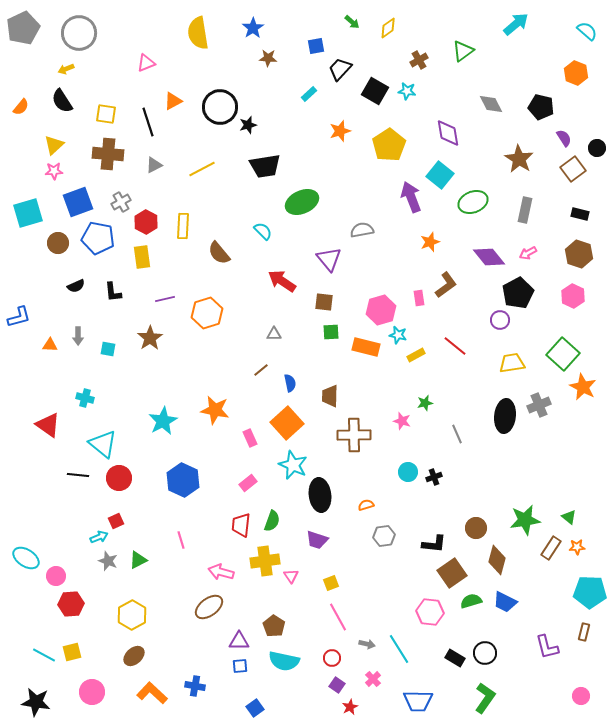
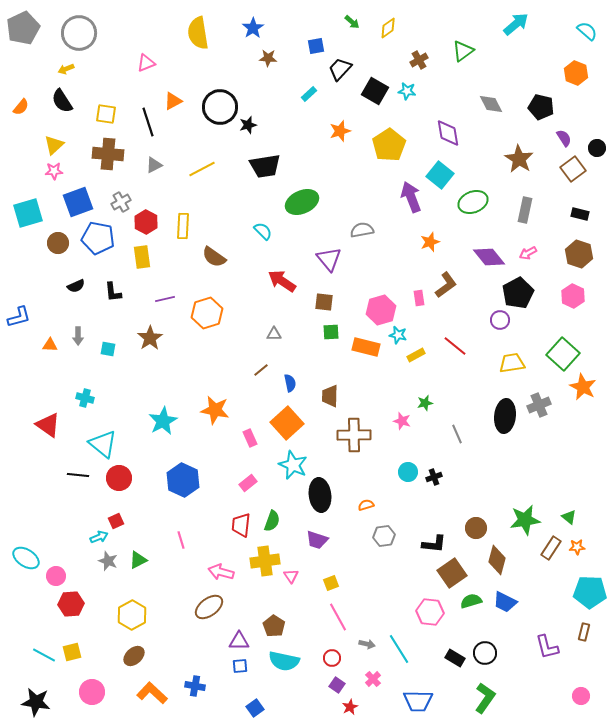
brown semicircle at (219, 253): moved 5 px left, 4 px down; rotated 15 degrees counterclockwise
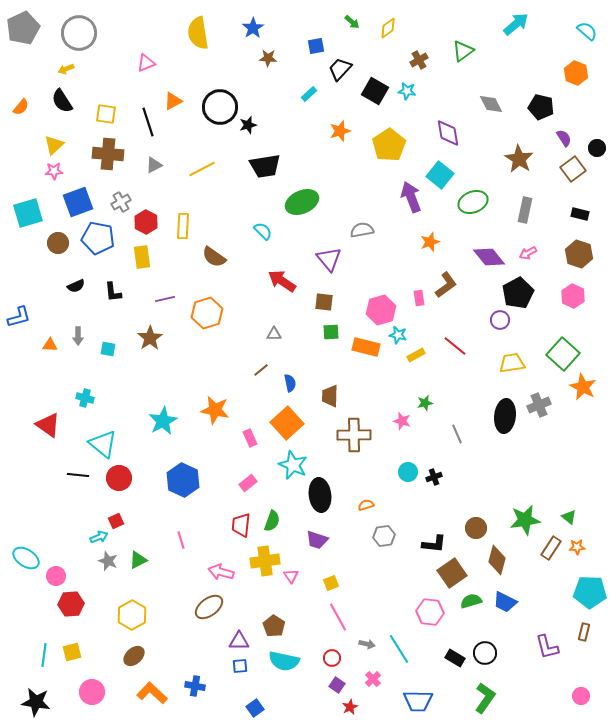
cyan line at (44, 655): rotated 70 degrees clockwise
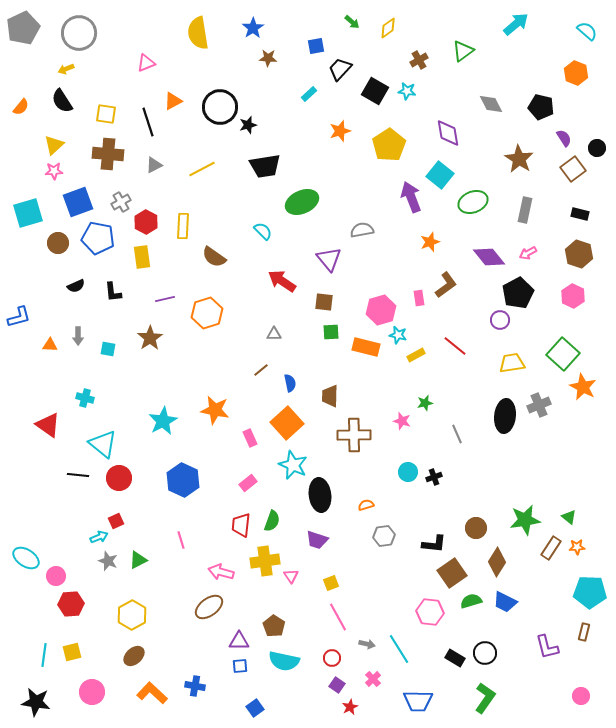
brown diamond at (497, 560): moved 2 px down; rotated 16 degrees clockwise
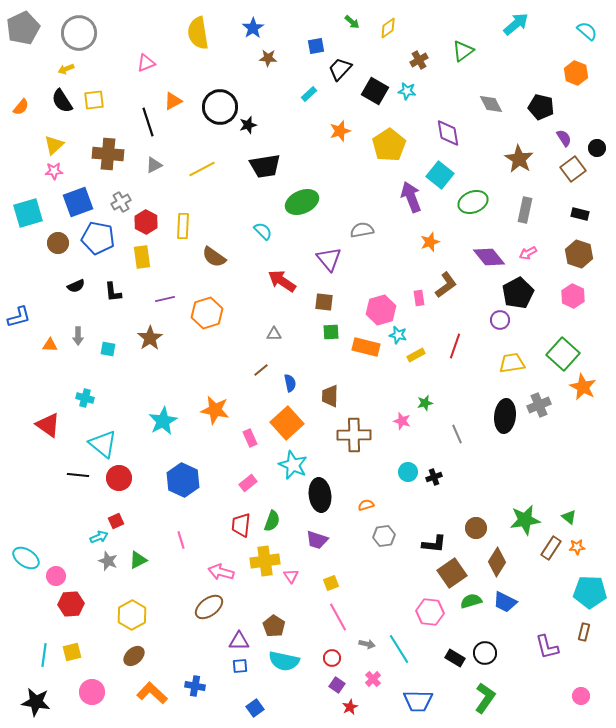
yellow square at (106, 114): moved 12 px left, 14 px up; rotated 15 degrees counterclockwise
red line at (455, 346): rotated 70 degrees clockwise
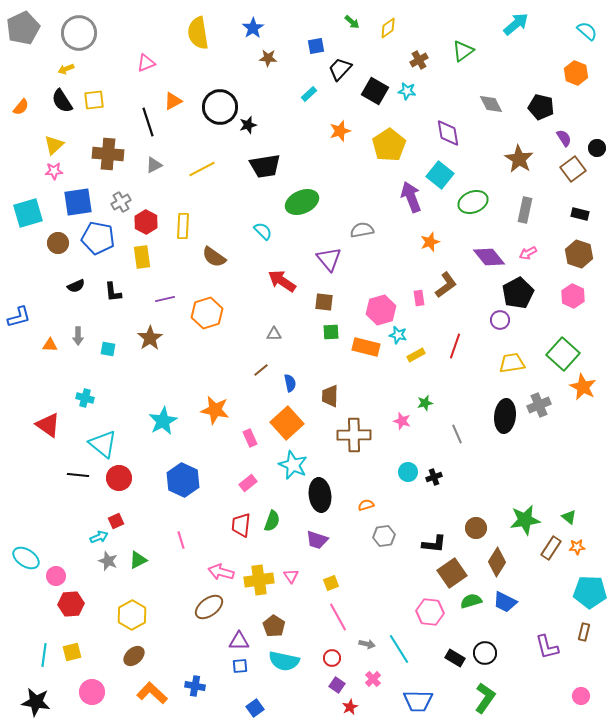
blue square at (78, 202): rotated 12 degrees clockwise
yellow cross at (265, 561): moved 6 px left, 19 px down
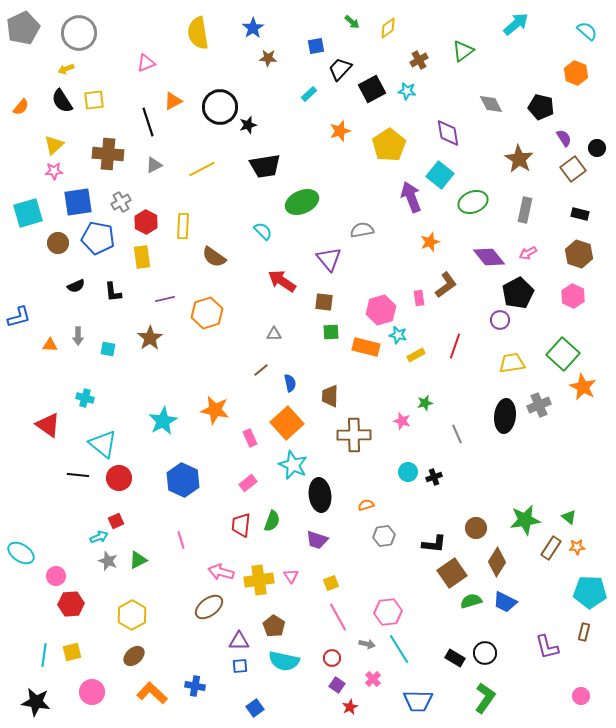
black square at (375, 91): moved 3 px left, 2 px up; rotated 32 degrees clockwise
cyan ellipse at (26, 558): moved 5 px left, 5 px up
pink hexagon at (430, 612): moved 42 px left; rotated 12 degrees counterclockwise
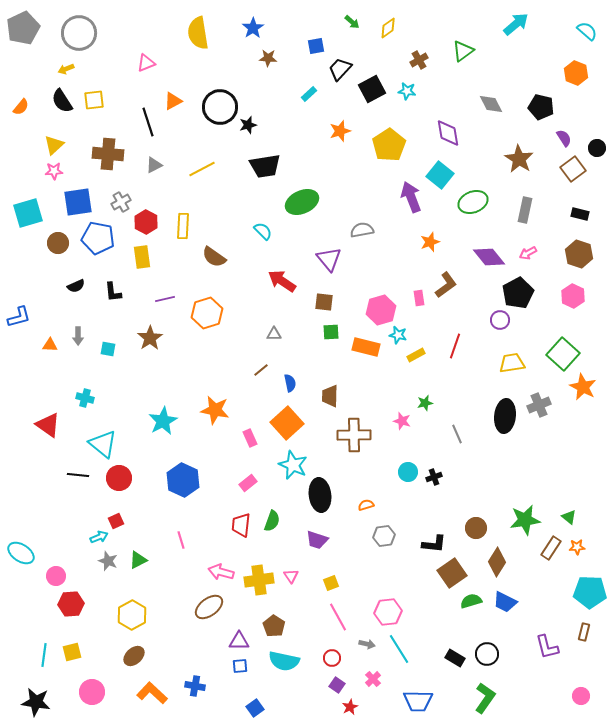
black circle at (485, 653): moved 2 px right, 1 px down
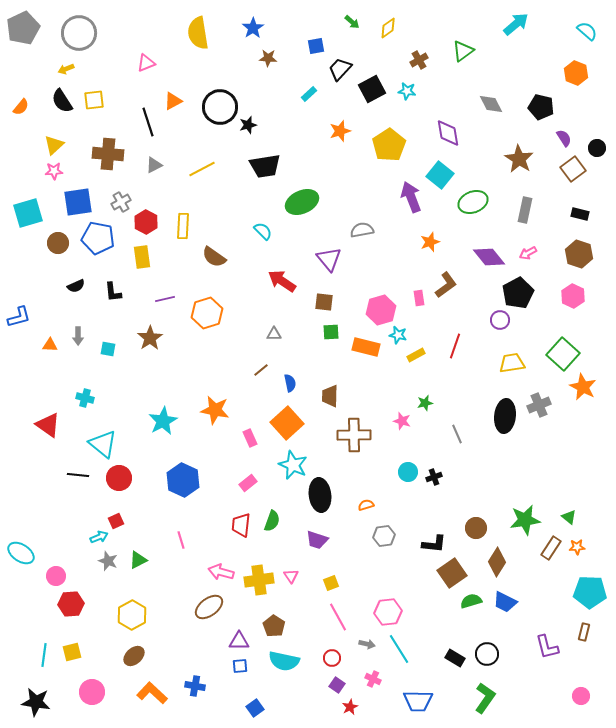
pink cross at (373, 679): rotated 21 degrees counterclockwise
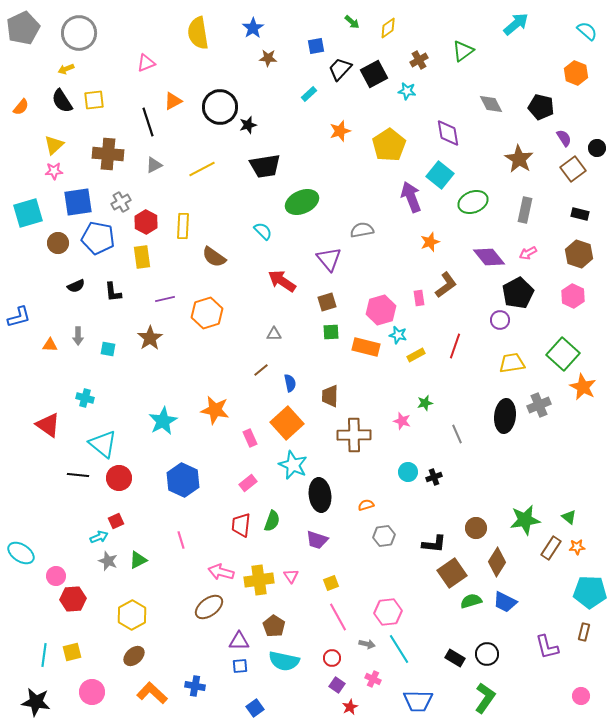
black square at (372, 89): moved 2 px right, 15 px up
brown square at (324, 302): moved 3 px right; rotated 24 degrees counterclockwise
red hexagon at (71, 604): moved 2 px right, 5 px up
